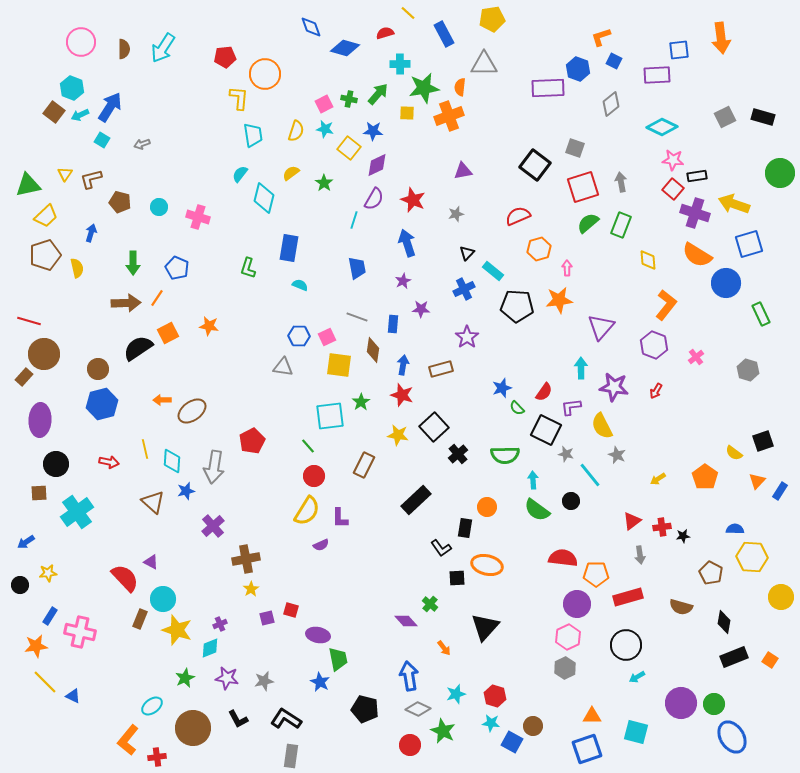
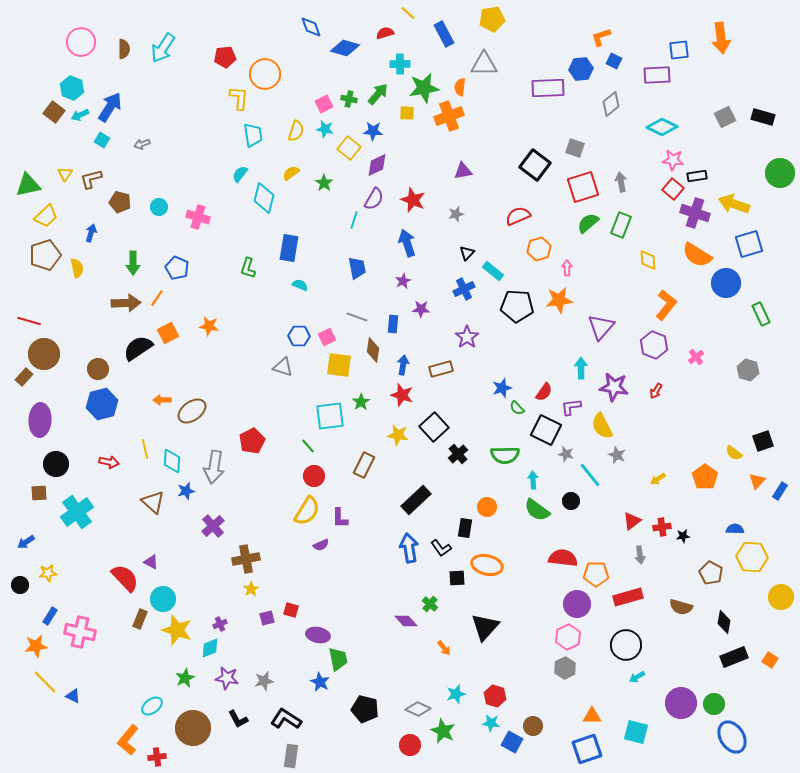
blue hexagon at (578, 69): moved 3 px right; rotated 25 degrees counterclockwise
gray triangle at (283, 367): rotated 10 degrees clockwise
blue arrow at (409, 676): moved 128 px up
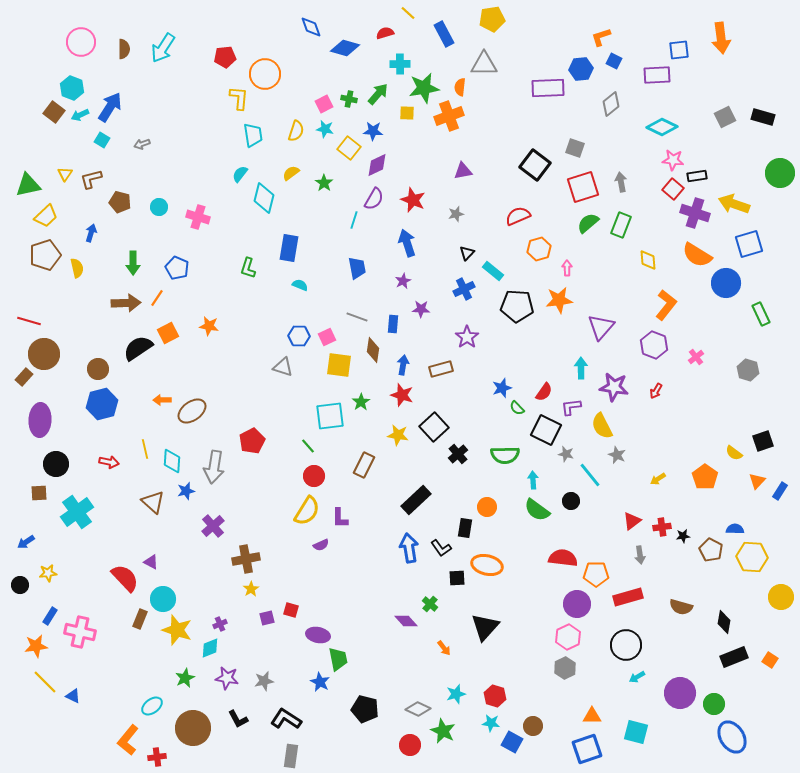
brown pentagon at (711, 573): moved 23 px up
purple circle at (681, 703): moved 1 px left, 10 px up
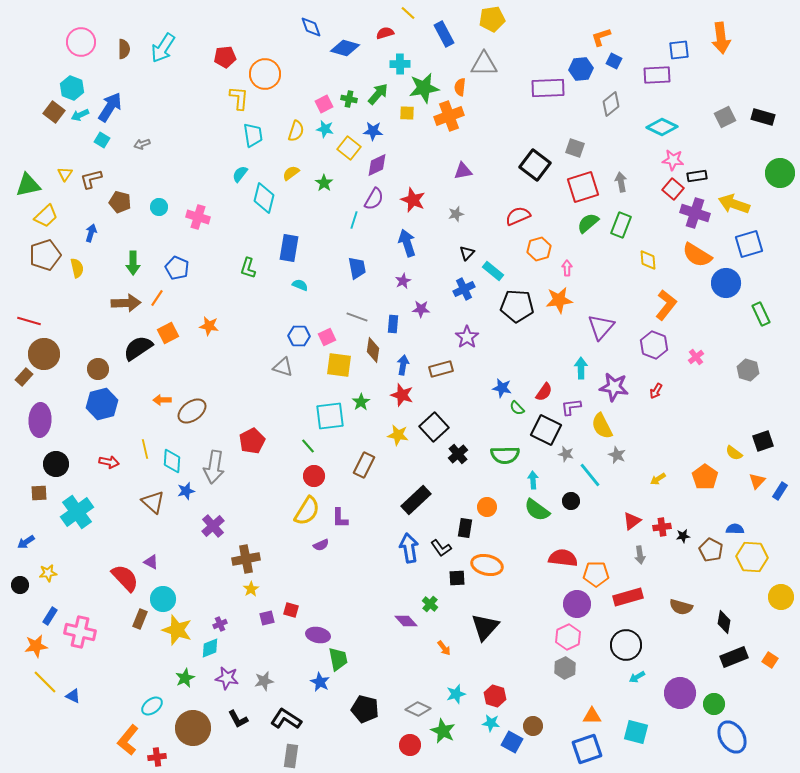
blue star at (502, 388): rotated 30 degrees clockwise
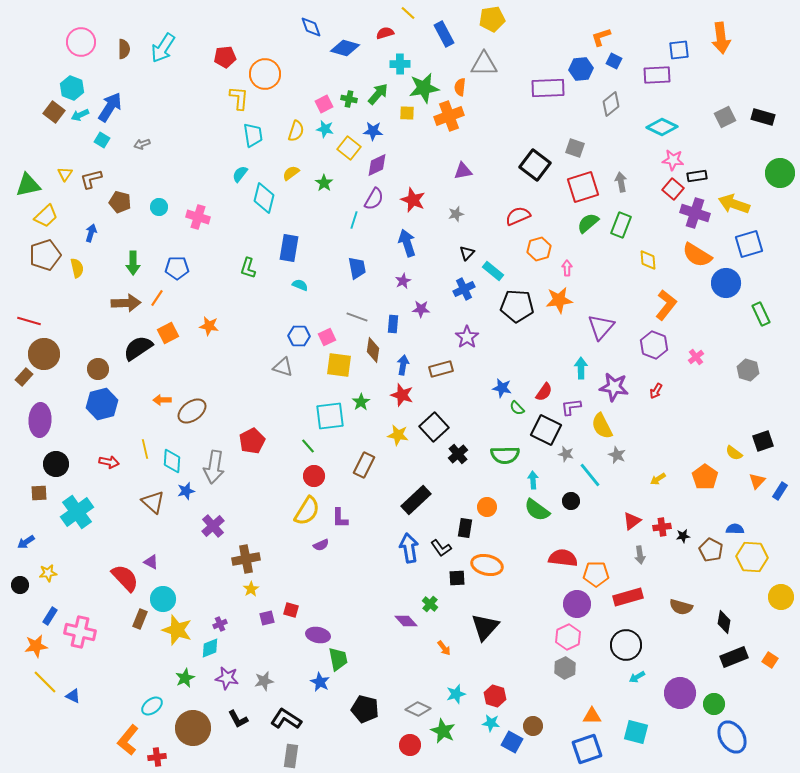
blue pentagon at (177, 268): rotated 25 degrees counterclockwise
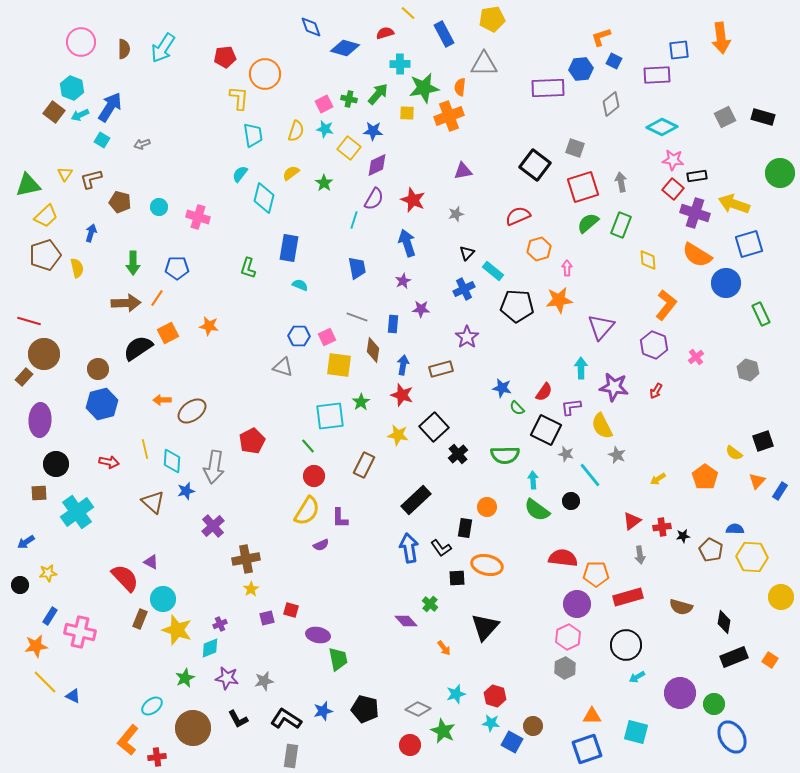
blue star at (320, 682): moved 3 px right, 29 px down; rotated 30 degrees clockwise
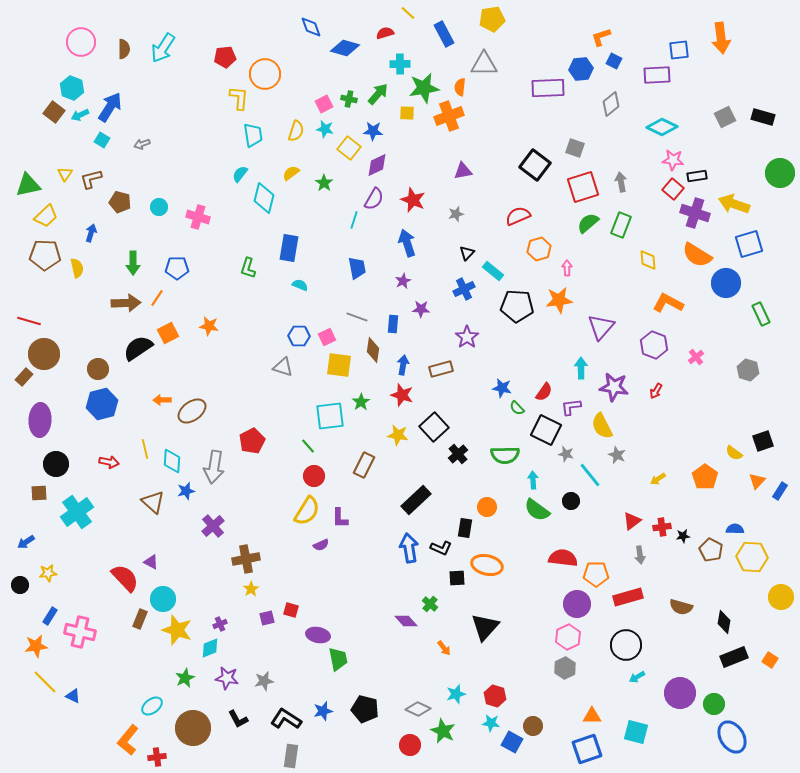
brown pentagon at (45, 255): rotated 20 degrees clockwise
orange L-shape at (666, 305): moved 2 px right, 2 px up; rotated 100 degrees counterclockwise
black L-shape at (441, 548): rotated 30 degrees counterclockwise
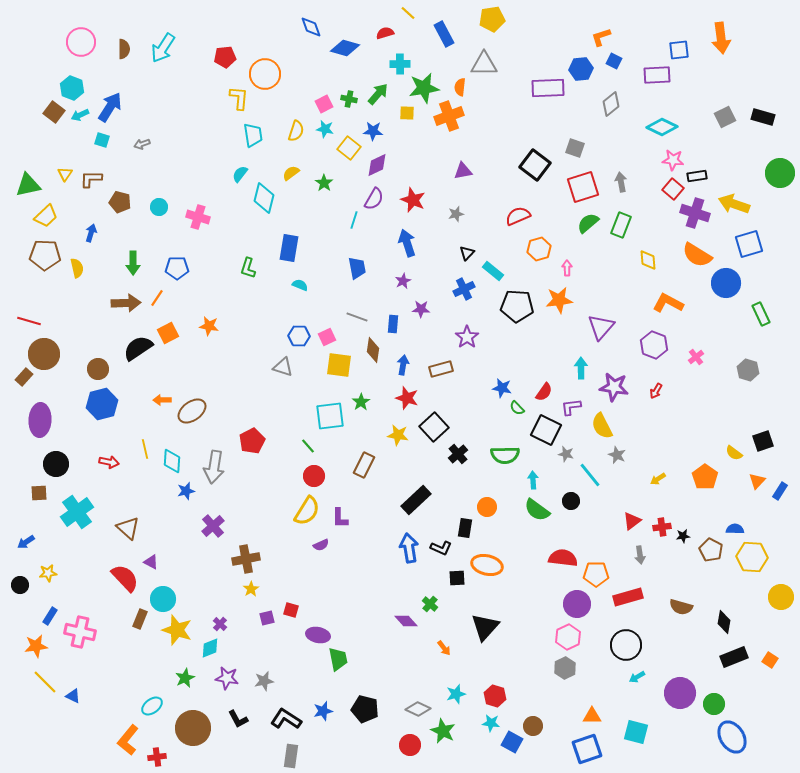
cyan square at (102, 140): rotated 14 degrees counterclockwise
brown L-shape at (91, 179): rotated 15 degrees clockwise
red star at (402, 395): moved 5 px right, 3 px down
brown triangle at (153, 502): moved 25 px left, 26 px down
purple cross at (220, 624): rotated 24 degrees counterclockwise
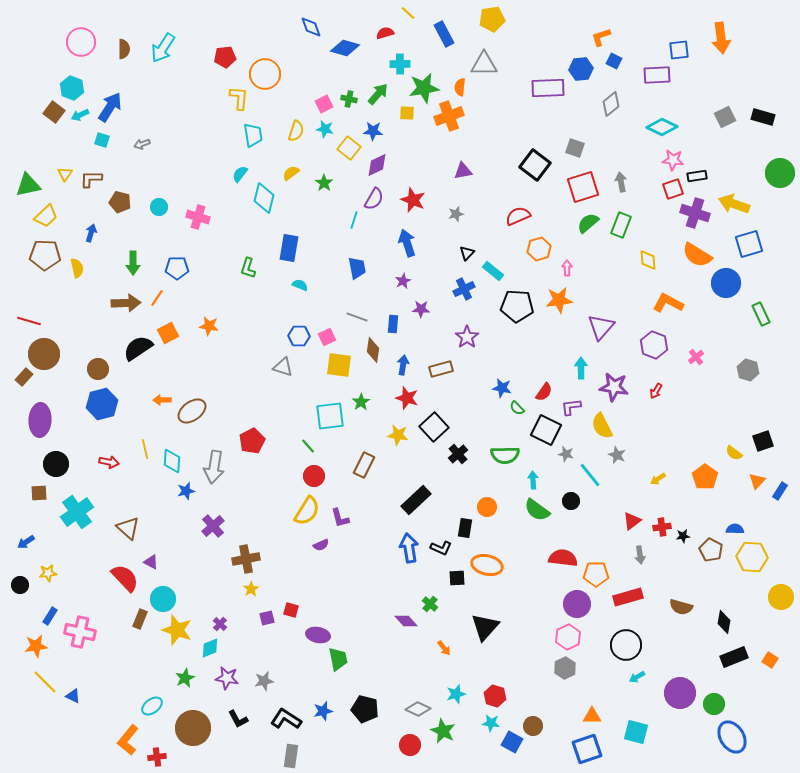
red square at (673, 189): rotated 30 degrees clockwise
purple L-shape at (340, 518): rotated 15 degrees counterclockwise
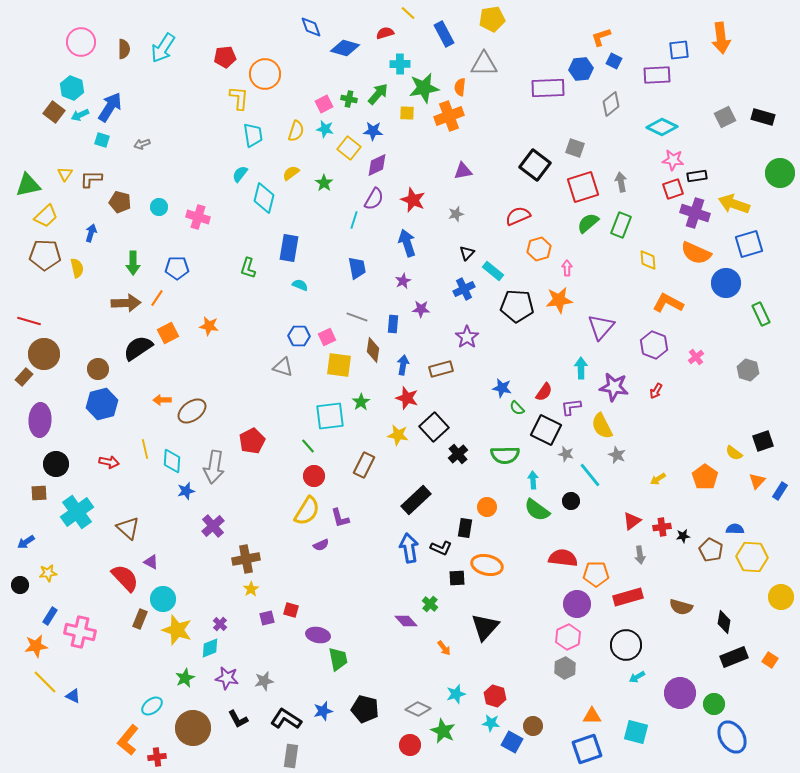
orange semicircle at (697, 255): moved 1 px left, 2 px up; rotated 8 degrees counterclockwise
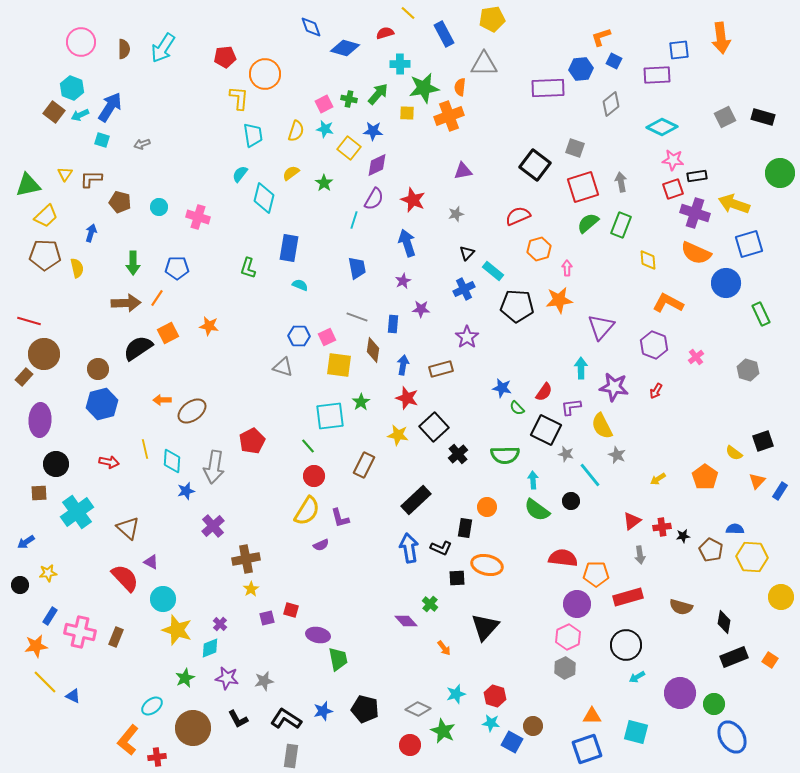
brown rectangle at (140, 619): moved 24 px left, 18 px down
